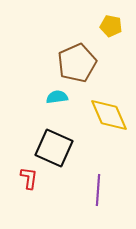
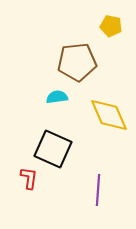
brown pentagon: moved 1 px up; rotated 18 degrees clockwise
black square: moved 1 px left, 1 px down
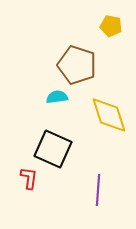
brown pentagon: moved 3 px down; rotated 24 degrees clockwise
yellow diamond: rotated 6 degrees clockwise
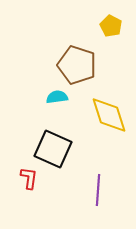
yellow pentagon: rotated 15 degrees clockwise
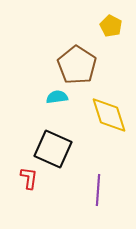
brown pentagon: rotated 15 degrees clockwise
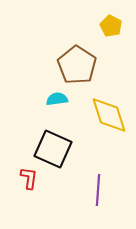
cyan semicircle: moved 2 px down
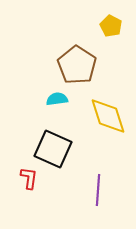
yellow diamond: moved 1 px left, 1 px down
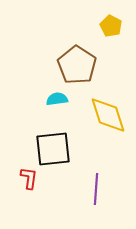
yellow diamond: moved 1 px up
black square: rotated 30 degrees counterclockwise
purple line: moved 2 px left, 1 px up
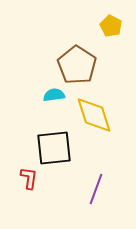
cyan semicircle: moved 3 px left, 4 px up
yellow diamond: moved 14 px left
black square: moved 1 px right, 1 px up
purple line: rotated 16 degrees clockwise
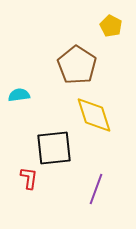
cyan semicircle: moved 35 px left
